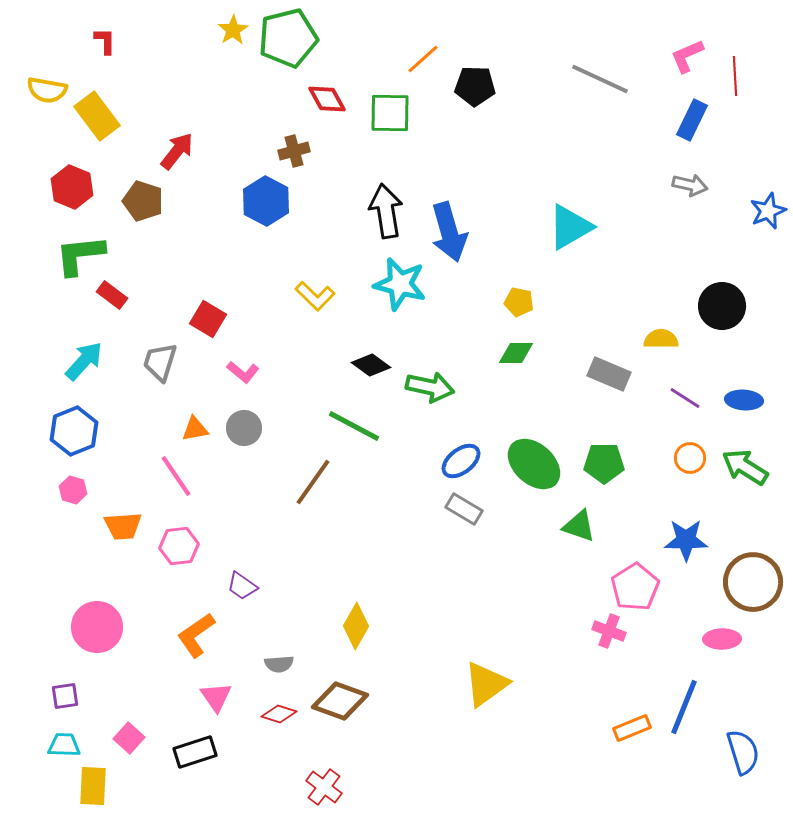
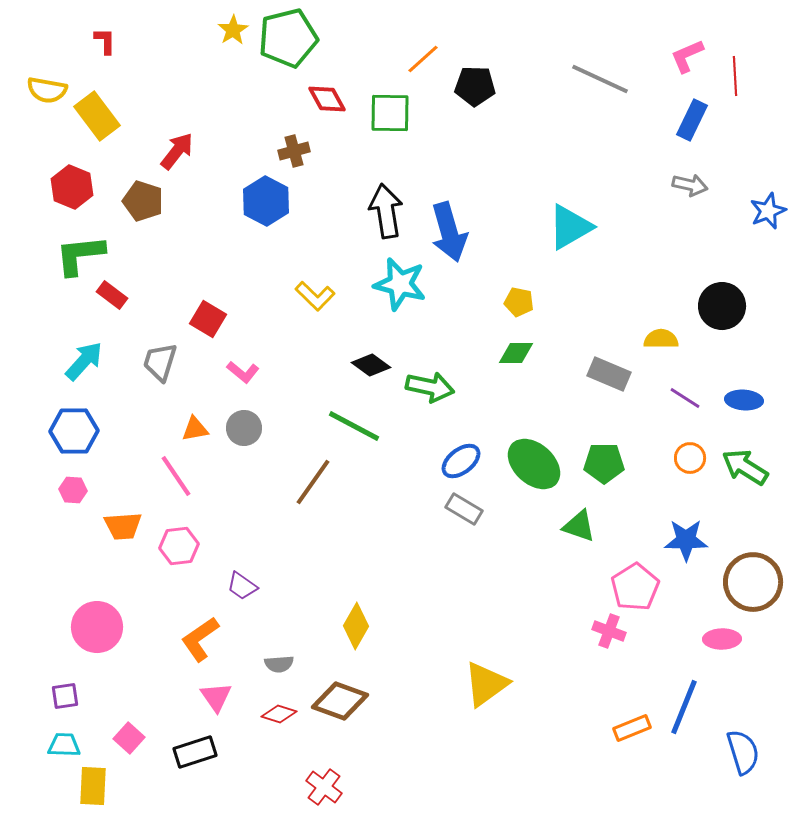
blue hexagon at (74, 431): rotated 21 degrees clockwise
pink hexagon at (73, 490): rotated 12 degrees counterclockwise
orange L-shape at (196, 635): moved 4 px right, 4 px down
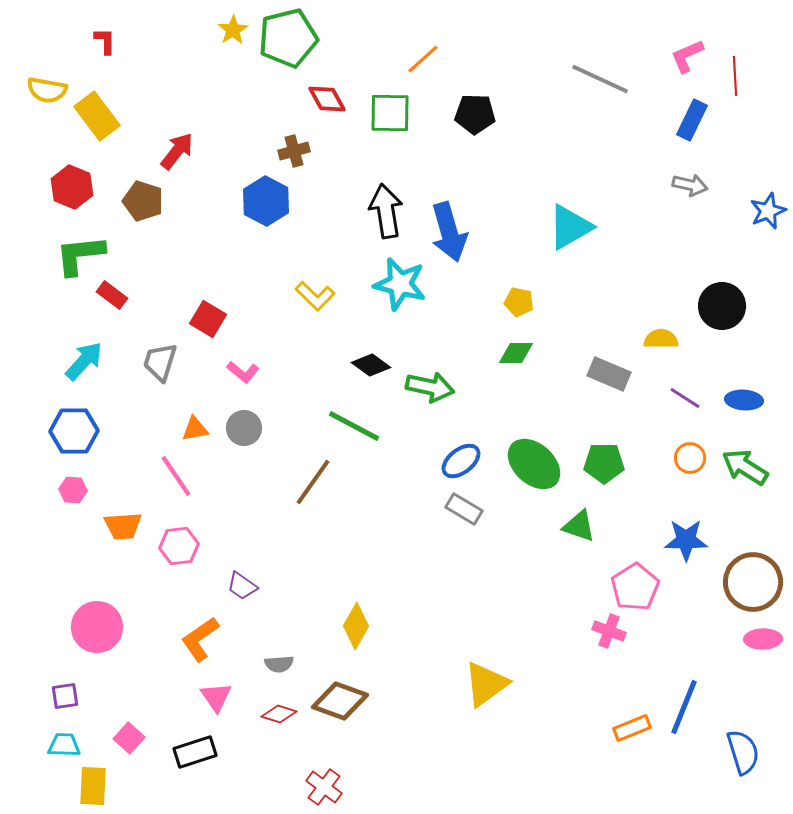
black pentagon at (475, 86): moved 28 px down
pink ellipse at (722, 639): moved 41 px right
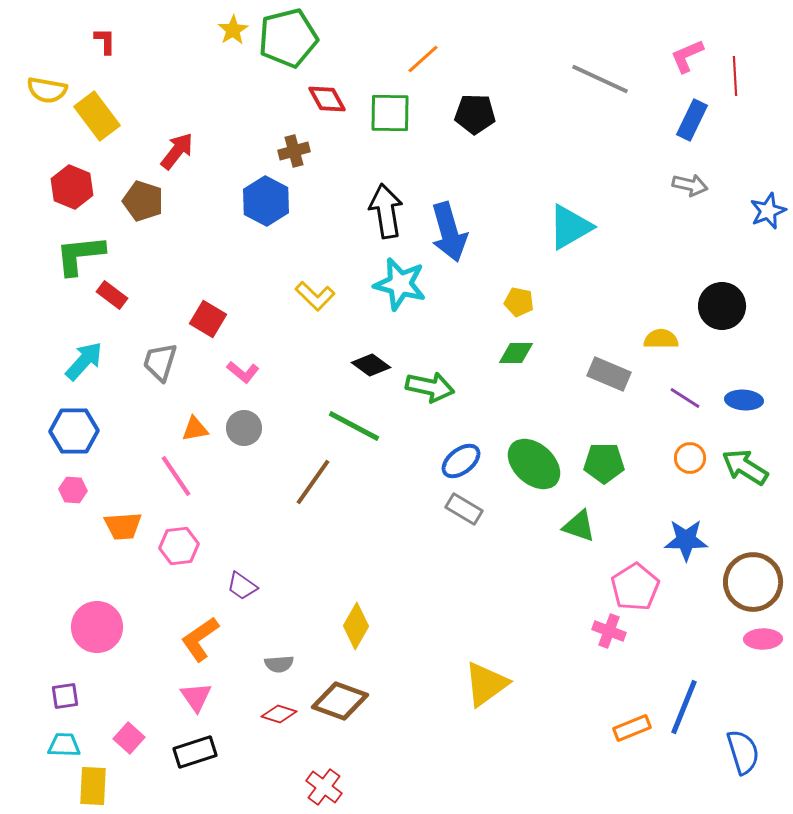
pink triangle at (216, 697): moved 20 px left
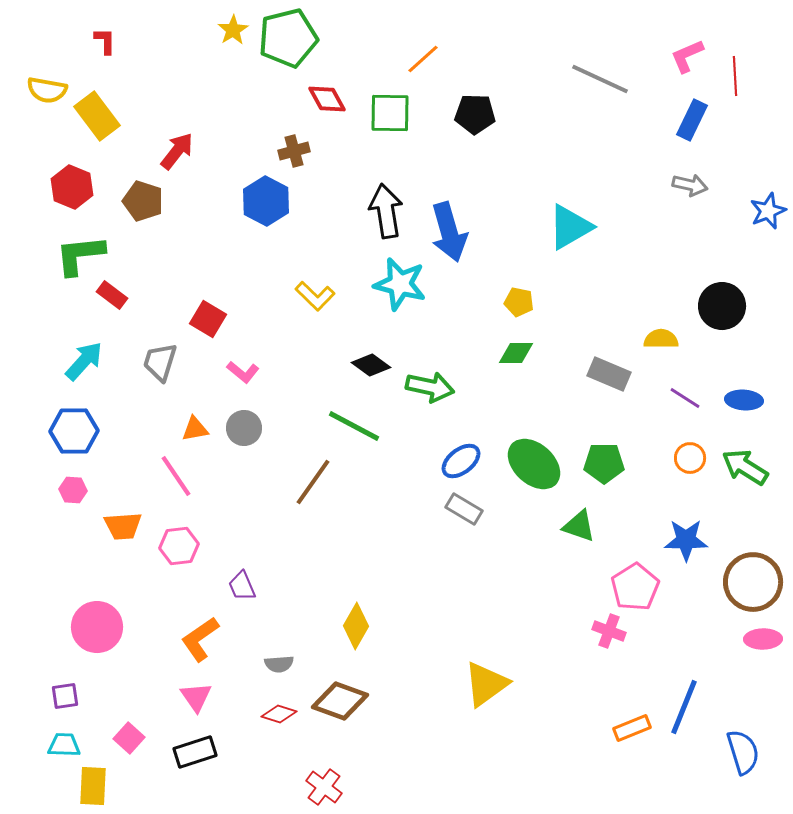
purple trapezoid at (242, 586): rotated 32 degrees clockwise
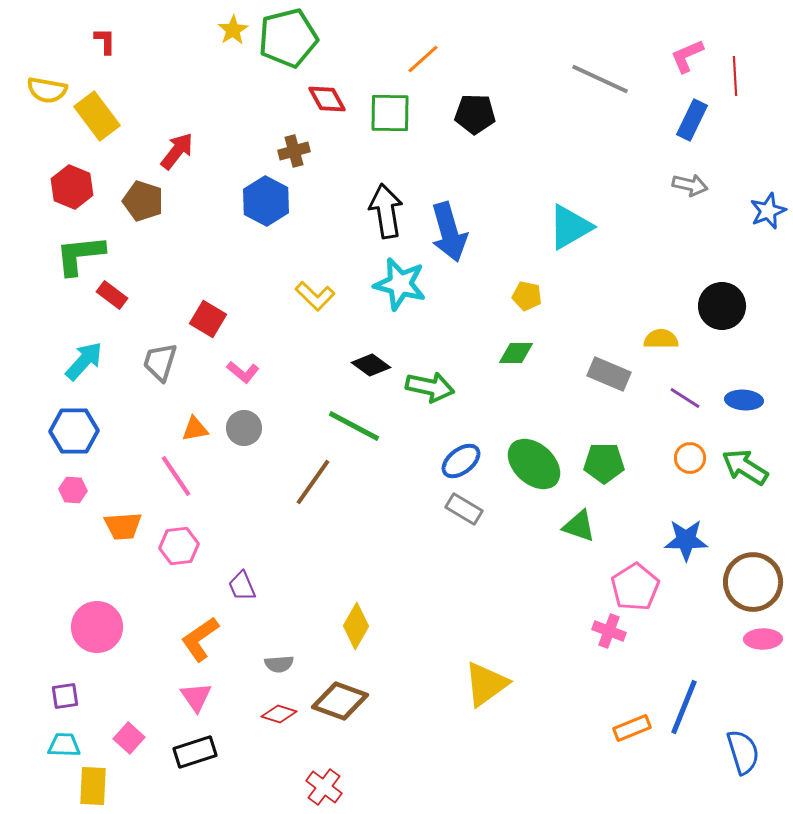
yellow pentagon at (519, 302): moved 8 px right, 6 px up
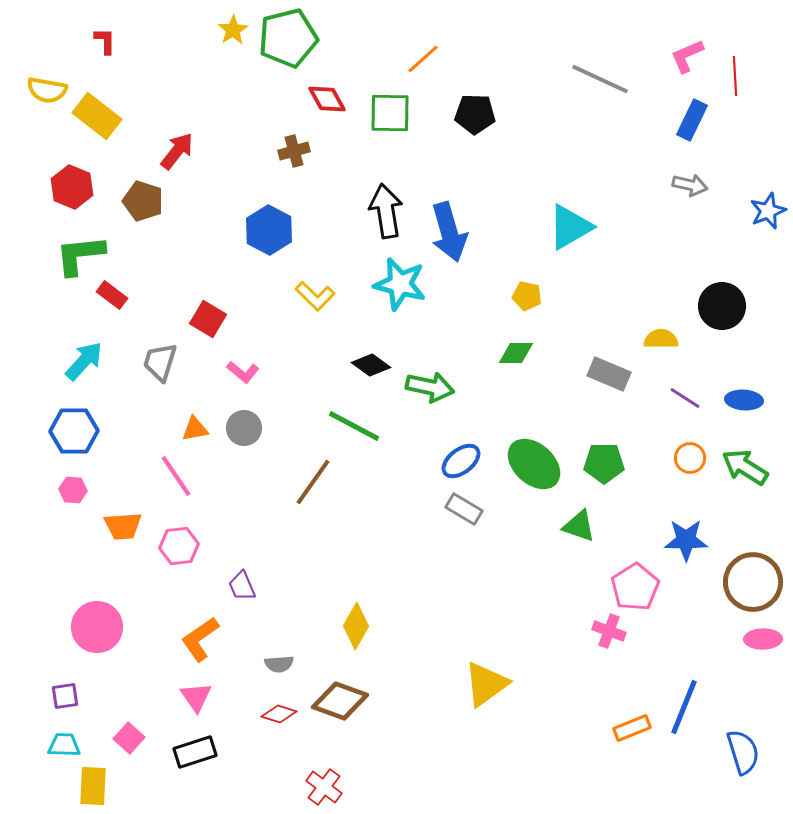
yellow rectangle at (97, 116): rotated 15 degrees counterclockwise
blue hexagon at (266, 201): moved 3 px right, 29 px down
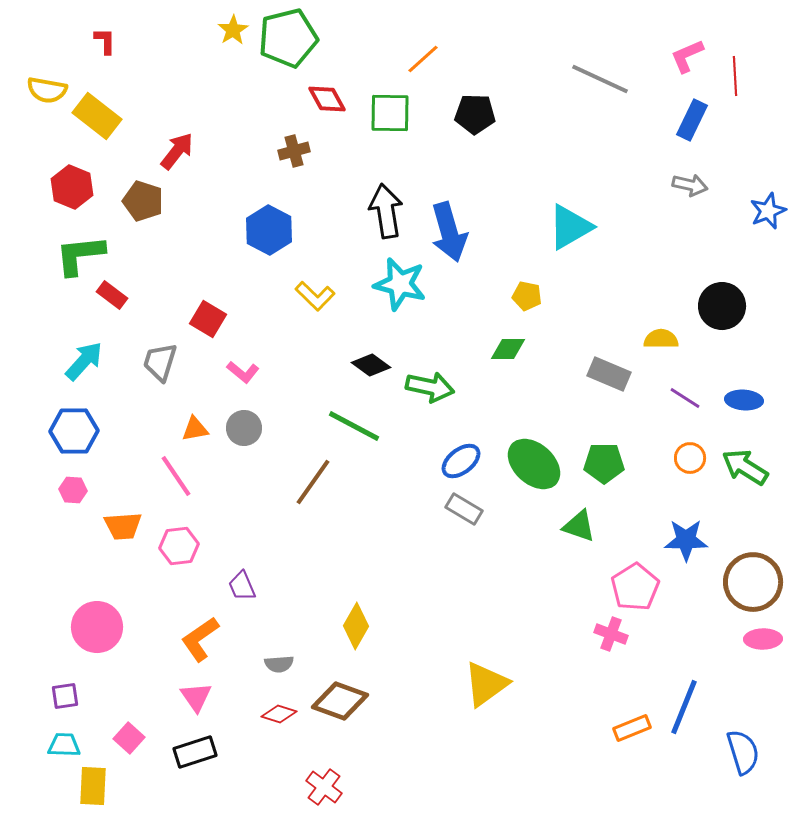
green diamond at (516, 353): moved 8 px left, 4 px up
pink cross at (609, 631): moved 2 px right, 3 px down
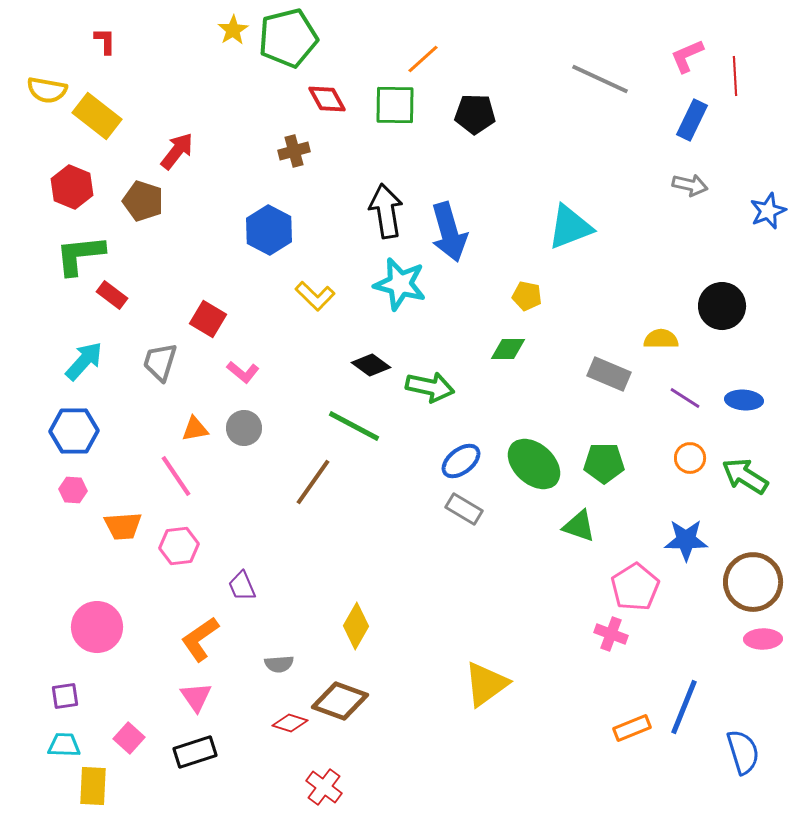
green square at (390, 113): moved 5 px right, 8 px up
cyan triangle at (570, 227): rotated 9 degrees clockwise
green arrow at (745, 467): moved 9 px down
red diamond at (279, 714): moved 11 px right, 9 px down
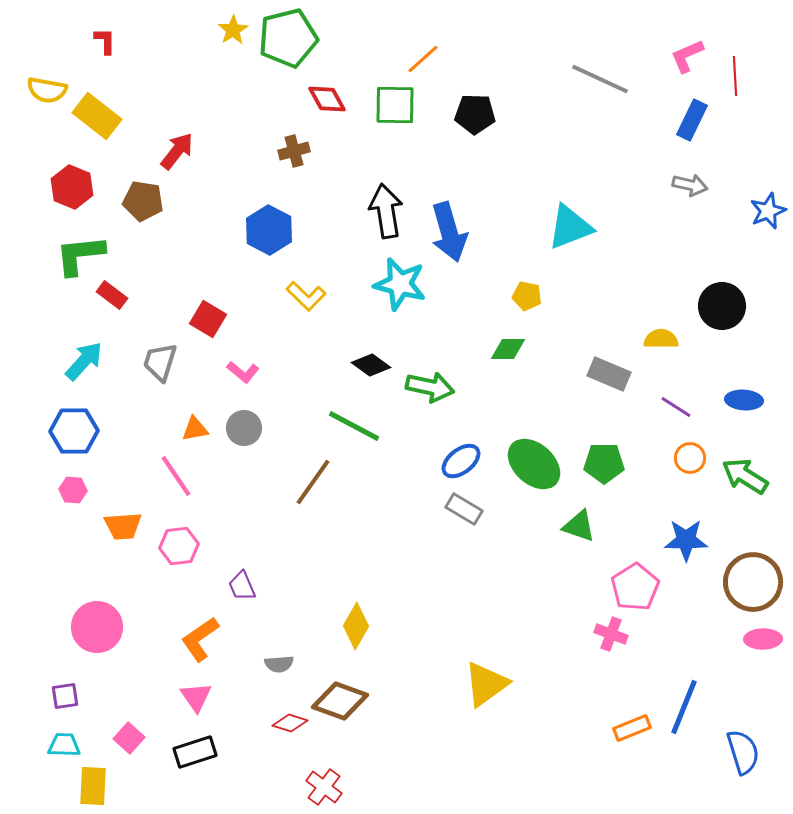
brown pentagon at (143, 201): rotated 9 degrees counterclockwise
yellow L-shape at (315, 296): moved 9 px left
purple line at (685, 398): moved 9 px left, 9 px down
